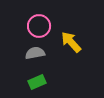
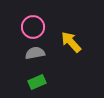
pink circle: moved 6 px left, 1 px down
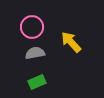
pink circle: moved 1 px left
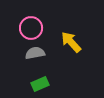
pink circle: moved 1 px left, 1 px down
green rectangle: moved 3 px right, 2 px down
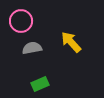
pink circle: moved 10 px left, 7 px up
gray semicircle: moved 3 px left, 5 px up
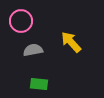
gray semicircle: moved 1 px right, 2 px down
green rectangle: moved 1 px left; rotated 30 degrees clockwise
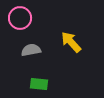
pink circle: moved 1 px left, 3 px up
gray semicircle: moved 2 px left
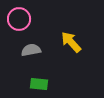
pink circle: moved 1 px left, 1 px down
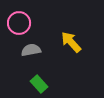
pink circle: moved 4 px down
green rectangle: rotated 42 degrees clockwise
